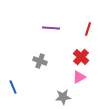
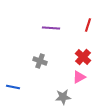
red line: moved 4 px up
red cross: moved 2 px right
blue line: rotated 56 degrees counterclockwise
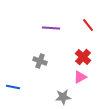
red line: rotated 56 degrees counterclockwise
pink triangle: moved 1 px right
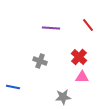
red cross: moved 4 px left
pink triangle: moved 2 px right; rotated 32 degrees clockwise
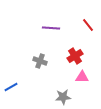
red cross: moved 4 px left, 1 px up; rotated 14 degrees clockwise
blue line: moved 2 px left; rotated 40 degrees counterclockwise
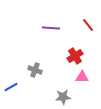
gray cross: moved 5 px left, 9 px down
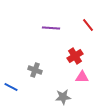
blue line: rotated 56 degrees clockwise
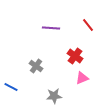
red cross: rotated 21 degrees counterclockwise
gray cross: moved 1 px right, 4 px up; rotated 16 degrees clockwise
pink triangle: moved 1 px down; rotated 24 degrees counterclockwise
gray star: moved 9 px left, 1 px up
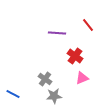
purple line: moved 6 px right, 5 px down
gray cross: moved 9 px right, 13 px down
blue line: moved 2 px right, 7 px down
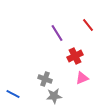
purple line: rotated 54 degrees clockwise
red cross: rotated 28 degrees clockwise
gray cross: rotated 16 degrees counterclockwise
